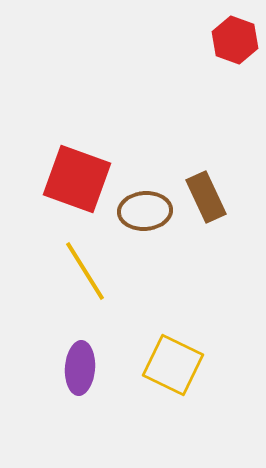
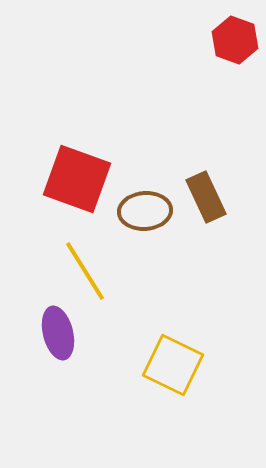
purple ellipse: moved 22 px left, 35 px up; rotated 18 degrees counterclockwise
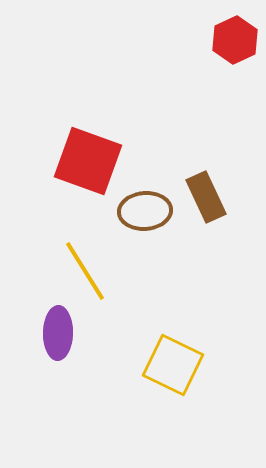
red hexagon: rotated 15 degrees clockwise
red square: moved 11 px right, 18 px up
purple ellipse: rotated 15 degrees clockwise
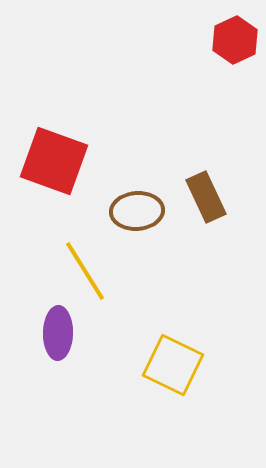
red square: moved 34 px left
brown ellipse: moved 8 px left
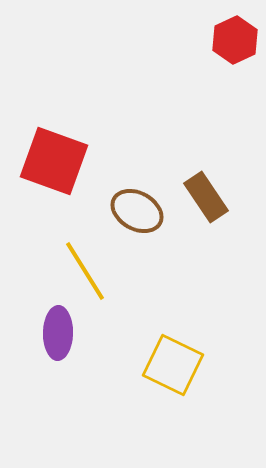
brown rectangle: rotated 9 degrees counterclockwise
brown ellipse: rotated 33 degrees clockwise
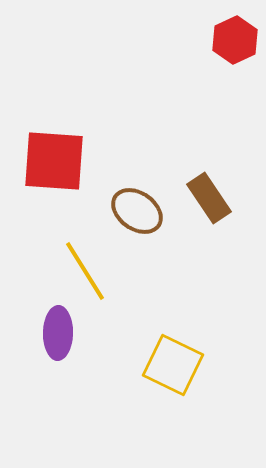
red square: rotated 16 degrees counterclockwise
brown rectangle: moved 3 px right, 1 px down
brown ellipse: rotated 6 degrees clockwise
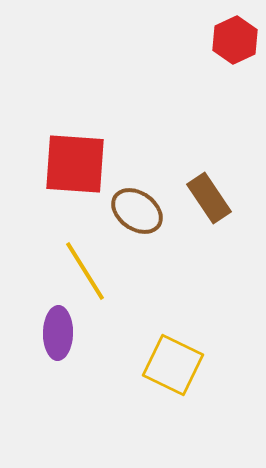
red square: moved 21 px right, 3 px down
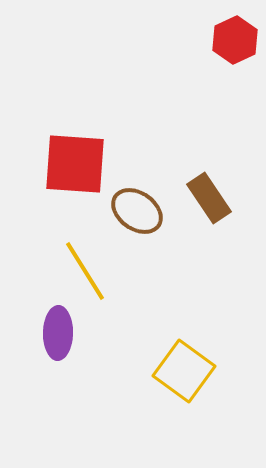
yellow square: moved 11 px right, 6 px down; rotated 10 degrees clockwise
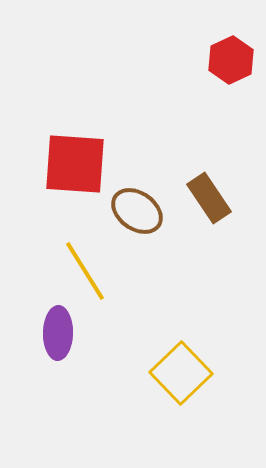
red hexagon: moved 4 px left, 20 px down
yellow square: moved 3 px left, 2 px down; rotated 10 degrees clockwise
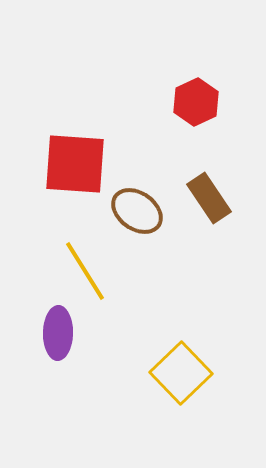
red hexagon: moved 35 px left, 42 px down
